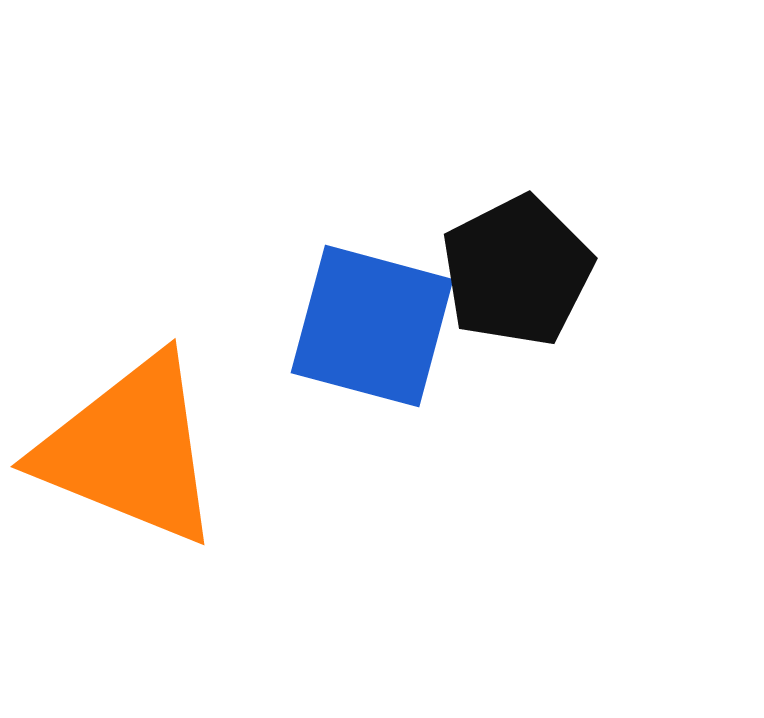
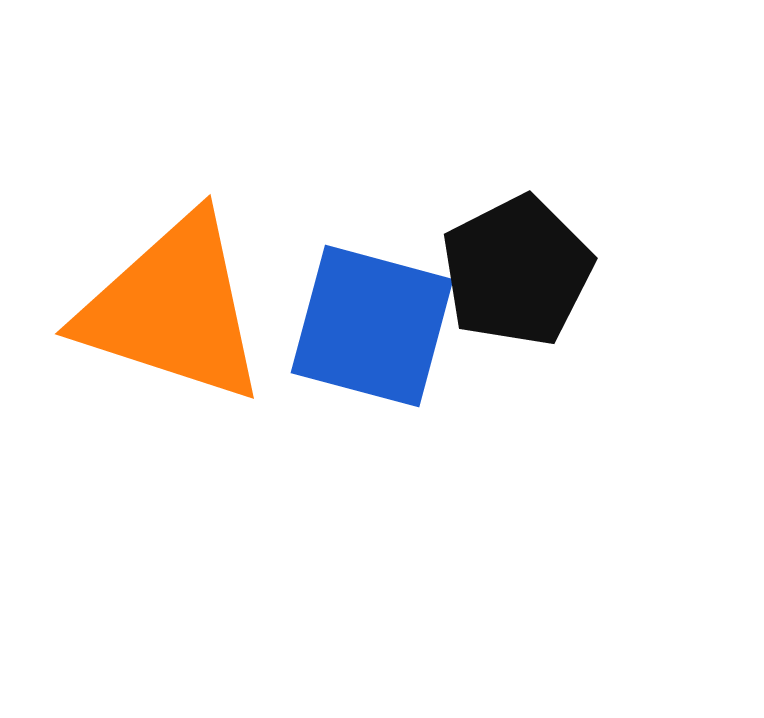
orange triangle: moved 43 px right, 141 px up; rotated 4 degrees counterclockwise
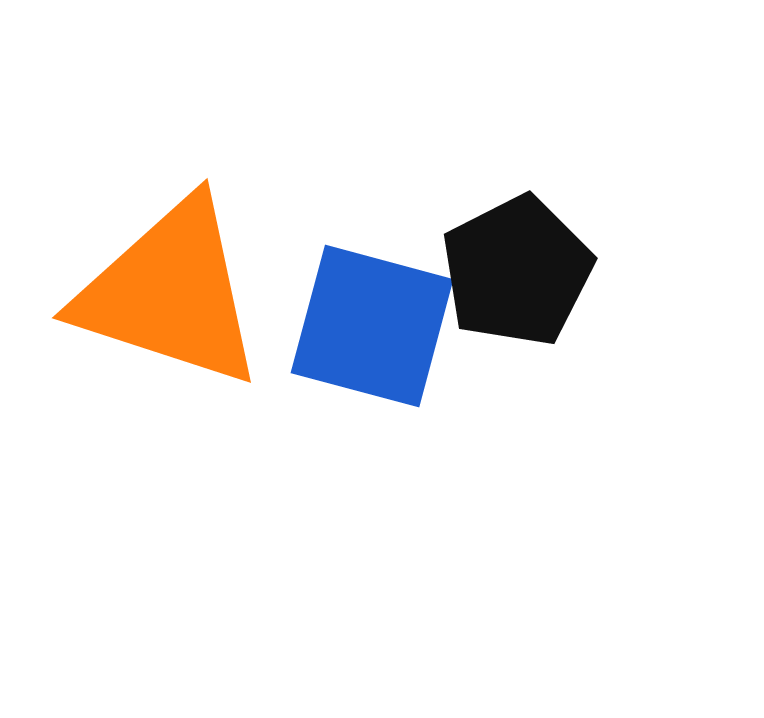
orange triangle: moved 3 px left, 16 px up
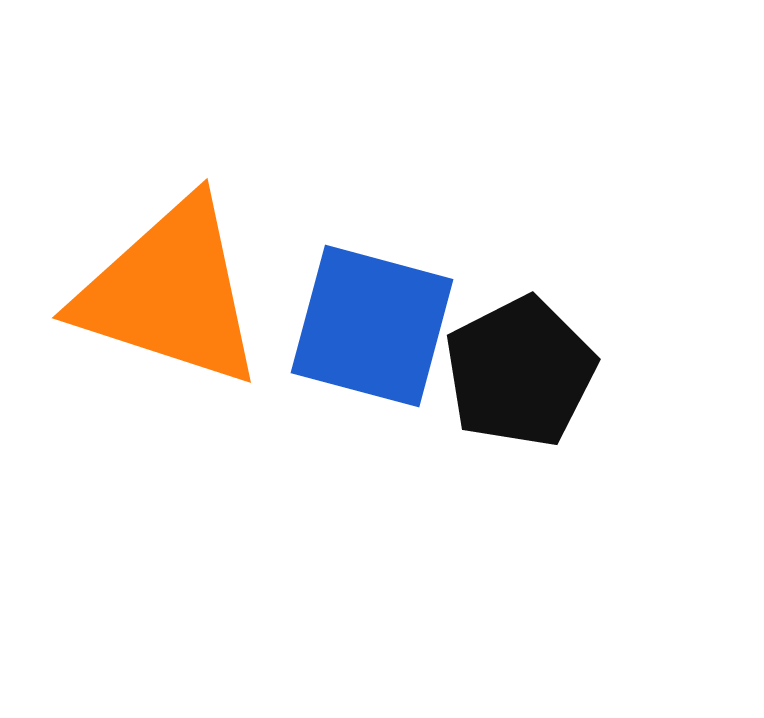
black pentagon: moved 3 px right, 101 px down
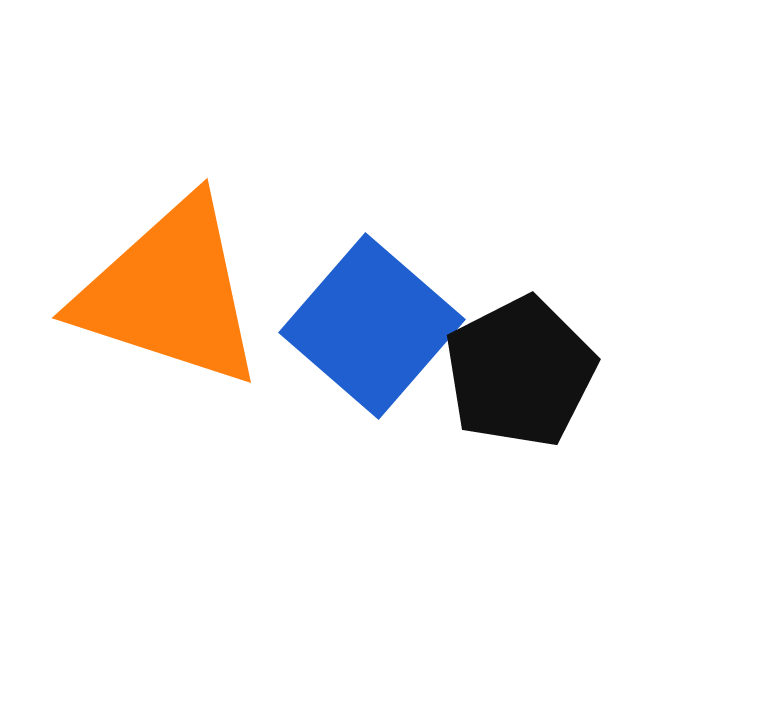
blue square: rotated 26 degrees clockwise
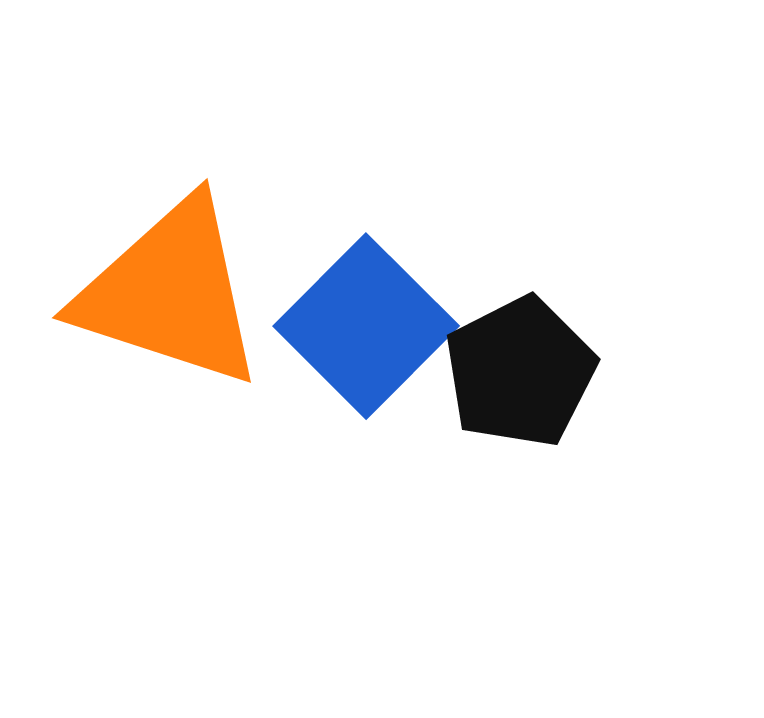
blue square: moved 6 px left; rotated 4 degrees clockwise
